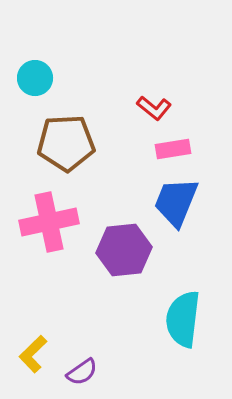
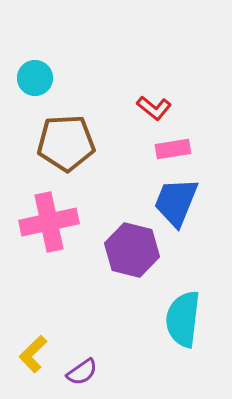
purple hexagon: moved 8 px right; rotated 20 degrees clockwise
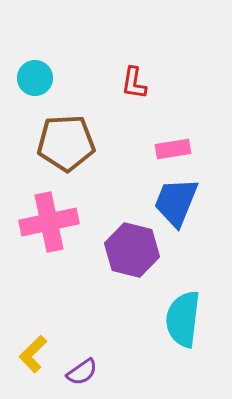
red L-shape: moved 20 px left, 25 px up; rotated 60 degrees clockwise
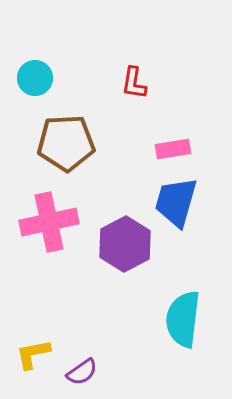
blue trapezoid: rotated 6 degrees counterclockwise
purple hexagon: moved 7 px left, 6 px up; rotated 18 degrees clockwise
yellow L-shape: rotated 33 degrees clockwise
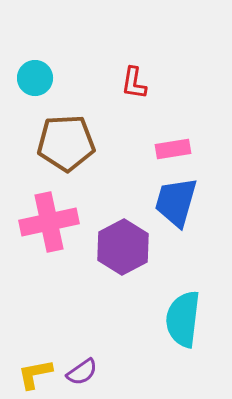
purple hexagon: moved 2 px left, 3 px down
yellow L-shape: moved 2 px right, 20 px down
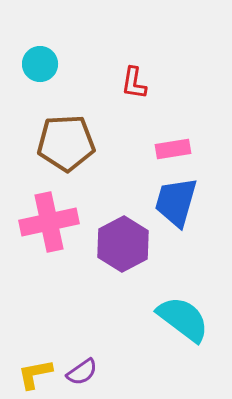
cyan circle: moved 5 px right, 14 px up
purple hexagon: moved 3 px up
cyan semicircle: rotated 120 degrees clockwise
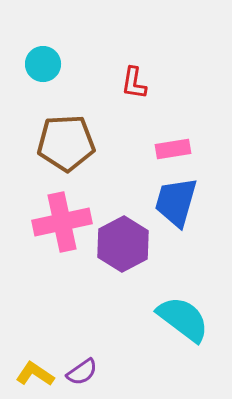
cyan circle: moved 3 px right
pink cross: moved 13 px right
yellow L-shape: rotated 45 degrees clockwise
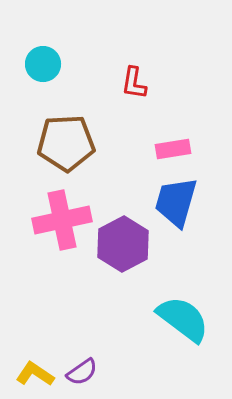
pink cross: moved 2 px up
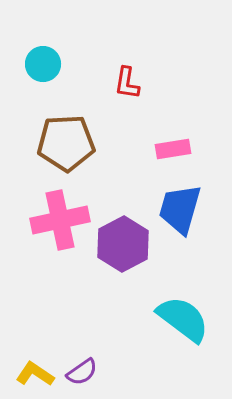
red L-shape: moved 7 px left
blue trapezoid: moved 4 px right, 7 px down
pink cross: moved 2 px left
